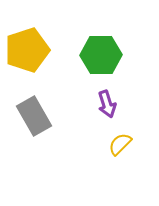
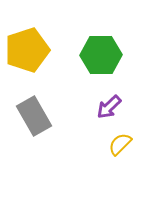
purple arrow: moved 2 px right, 3 px down; rotated 64 degrees clockwise
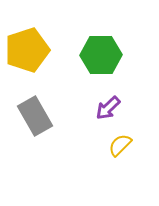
purple arrow: moved 1 px left, 1 px down
gray rectangle: moved 1 px right
yellow semicircle: moved 1 px down
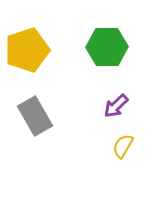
green hexagon: moved 6 px right, 8 px up
purple arrow: moved 8 px right, 2 px up
yellow semicircle: moved 3 px right, 1 px down; rotated 15 degrees counterclockwise
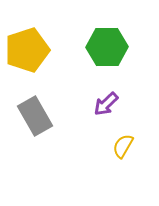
purple arrow: moved 10 px left, 2 px up
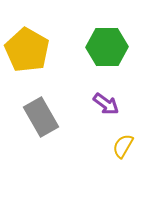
yellow pentagon: rotated 24 degrees counterclockwise
purple arrow: rotated 100 degrees counterclockwise
gray rectangle: moved 6 px right, 1 px down
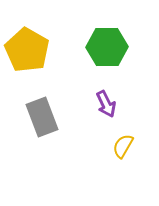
purple arrow: rotated 28 degrees clockwise
gray rectangle: moved 1 px right; rotated 9 degrees clockwise
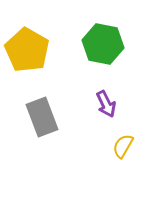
green hexagon: moved 4 px left, 3 px up; rotated 12 degrees clockwise
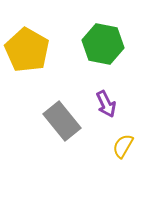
gray rectangle: moved 20 px right, 4 px down; rotated 18 degrees counterclockwise
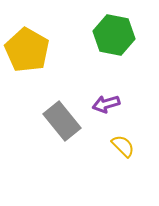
green hexagon: moved 11 px right, 9 px up
purple arrow: rotated 100 degrees clockwise
yellow semicircle: rotated 105 degrees clockwise
